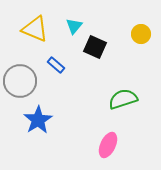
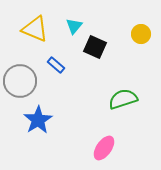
pink ellipse: moved 4 px left, 3 px down; rotated 10 degrees clockwise
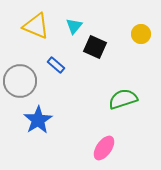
yellow triangle: moved 1 px right, 3 px up
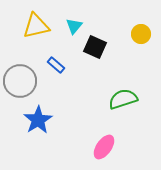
yellow triangle: rotated 36 degrees counterclockwise
pink ellipse: moved 1 px up
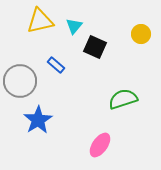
yellow triangle: moved 4 px right, 5 px up
pink ellipse: moved 4 px left, 2 px up
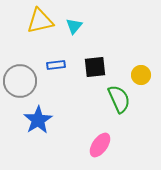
yellow circle: moved 41 px down
black square: moved 20 px down; rotated 30 degrees counterclockwise
blue rectangle: rotated 48 degrees counterclockwise
green semicircle: moved 4 px left; rotated 84 degrees clockwise
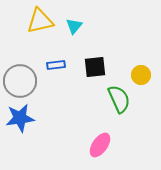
blue star: moved 18 px left, 2 px up; rotated 24 degrees clockwise
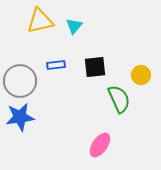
blue star: moved 1 px up
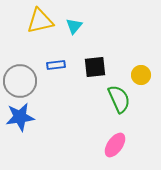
pink ellipse: moved 15 px right
